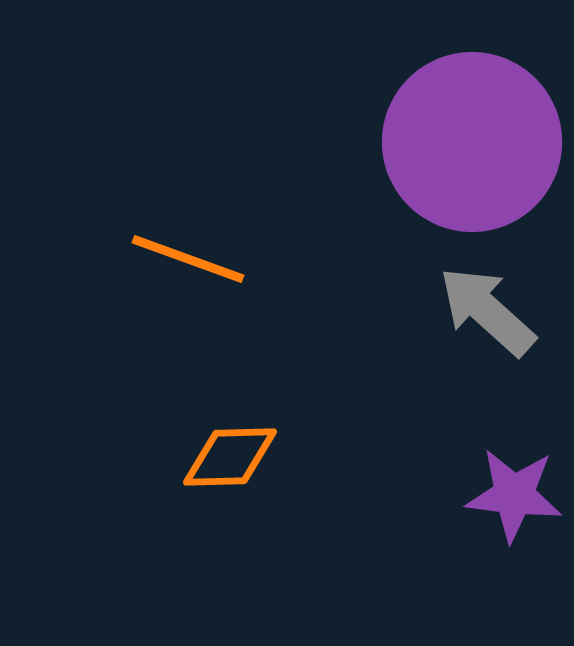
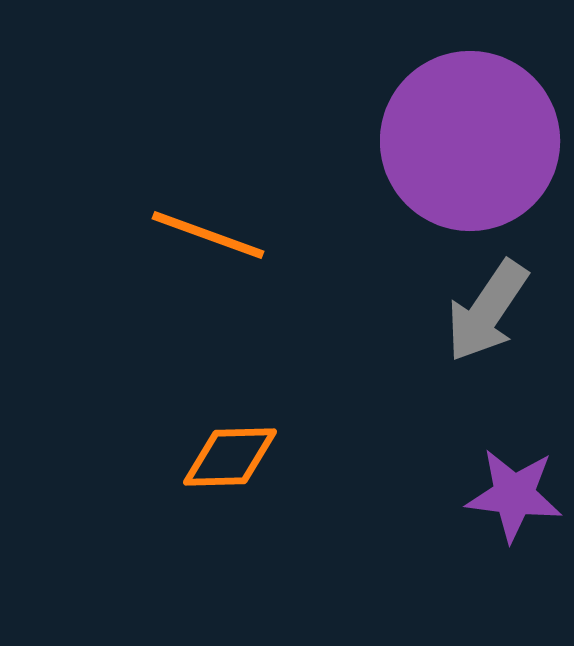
purple circle: moved 2 px left, 1 px up
orange line: moved 20 px right, 24 px up
gray arrow: rotated 98 degrees counterclockwise
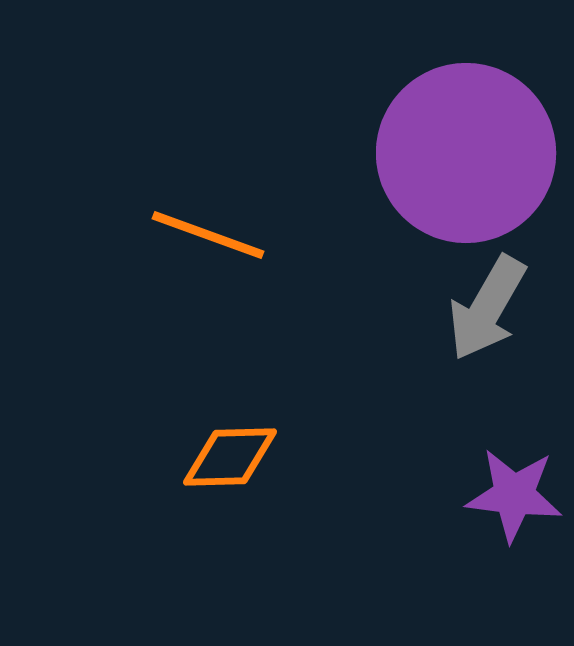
purple circle: moved 4 px left, 12 px down
gray arrow: moved 3 px up; rotated 4 degrees counterclockwise
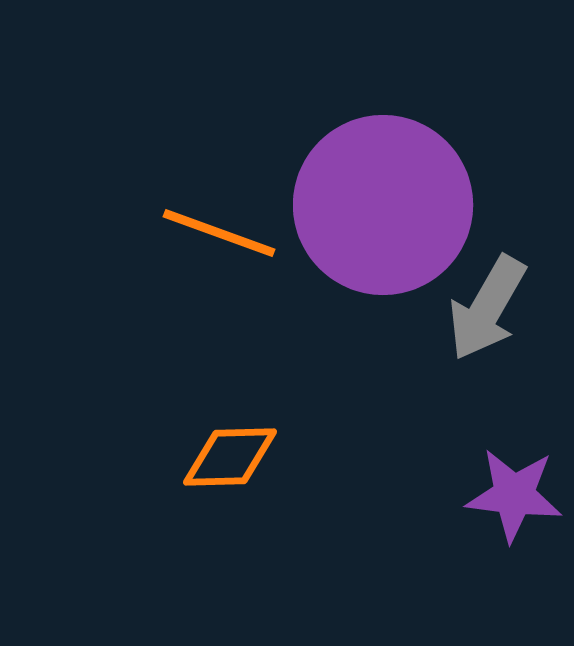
purple circle: moved 83 px left, 52 px down
orange line: moved 11 px right, 2 px up
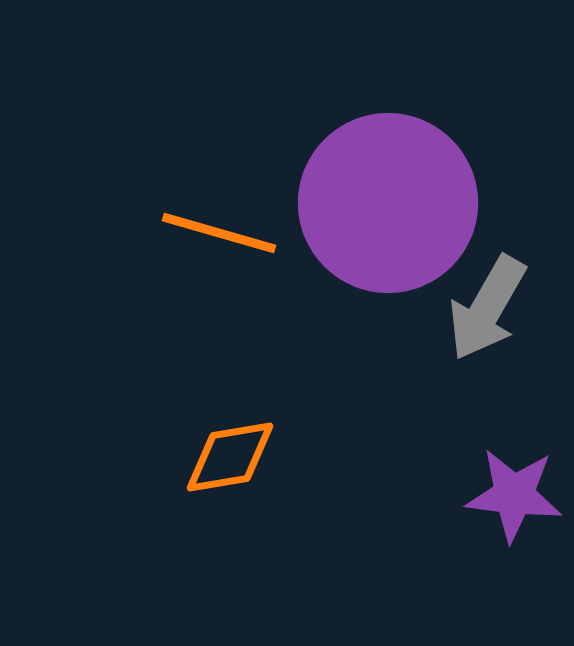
purple circle: moved 5 px right, 2 px up
orange line: rotated 4 degrees counterclockwise
orange diamond: rotated 8 degrees counterclockwise
